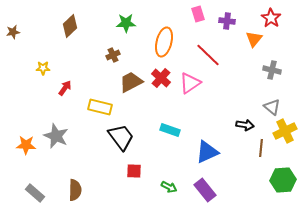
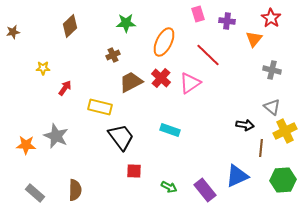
orange ellipse: rotated 12 degrees clockwise
blue triangle: moved 30 px right, 24 px down
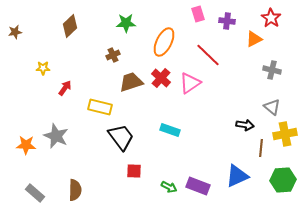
brown star: moved 2 px right
orange triangle: rotated 24 degrees clockwise
brown trapezoid: rotated 10 degrees clockwise
yellow cross: moved 3 px down; rotated 15 degrees clockwise
purple rectangle: moved 7 px left, 4 px up; rotated 30 degrees counterclockwise
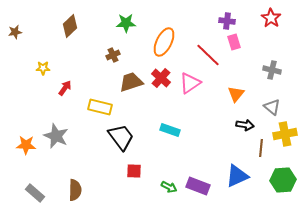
pink rectangle: moved 36 px right, 28 px down
orange triangle: moved 18 px left, 55 px down; rotated 24 degrees counterclockwise
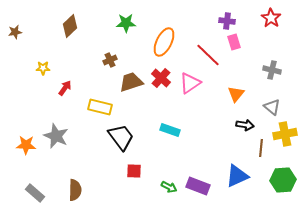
brown cross: moved 3 px left, 5 px down
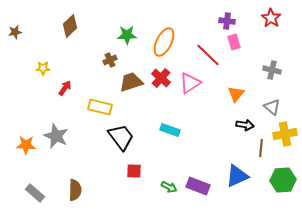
green star: moved 1 px right, 12 px down
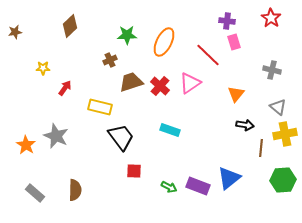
red cross: moved 1 px left, 8 px down
gray triangle: moved 6 px right
orange star: rotated 30 degrees clockwise
blue triangle: moved 8 px left, 2 px down; rotated 15 degrees counterclockwise
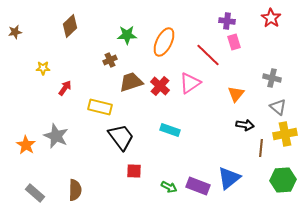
gray cross: moved 8 px down
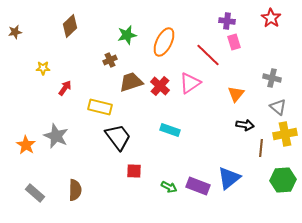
green star: rotated 12 degrees counterclockwise
black trapezoid: moved 3 px left
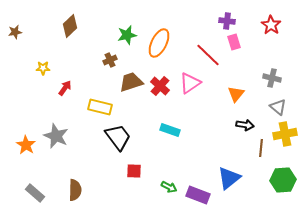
red star: moved 7 px down
orange ellipse: moved 5 px left, 1 px down
purple rectangle: moved 9 px down
